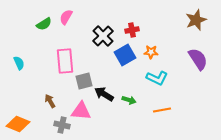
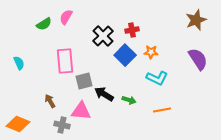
blue square: rotated 15 degrees counterclockwise
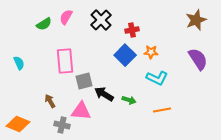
black cross: moved 2 px left, 16 px up
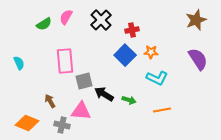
orange diamond: moved 9 px right, 1 px up
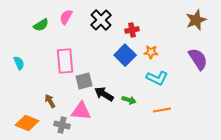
green semicircle: moved 3 px left, 1 px down
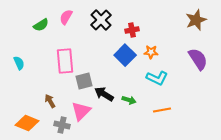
pink triangle: rotated 50 degrees counterclockwise
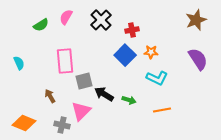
brown arrow: moved 5 px up
orange diamond: moved 3 px left
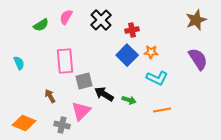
blue square: moved 2 px right
